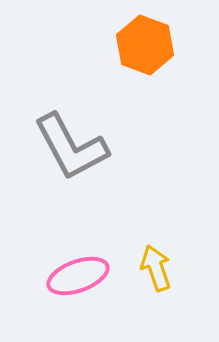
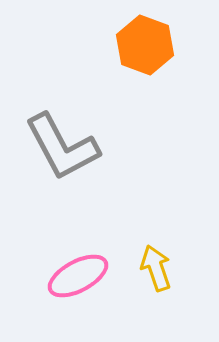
gray L-shape: moved 9 px left
pink ellipse: rotated 8 degrees counterclockwise
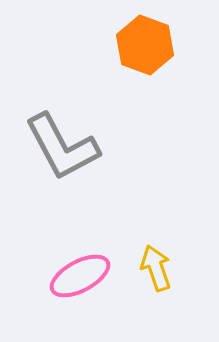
pink ellipse: moved 2 px right
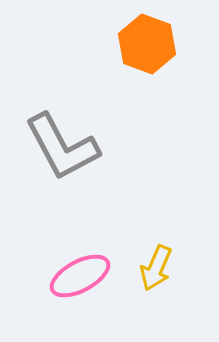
orange hexagon: moved 2 px right, 1 px up
yellow arrow: rotated 138 degrees counterclockwise
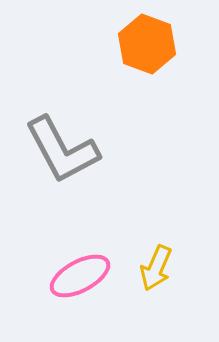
gray L-shape: moved 3 px down
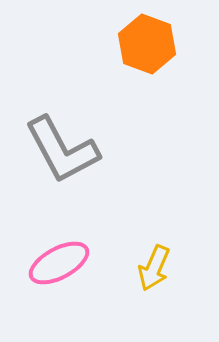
yellow arrow: moved 2 px left
pink ellipse: moved 21 px left, 13 px up
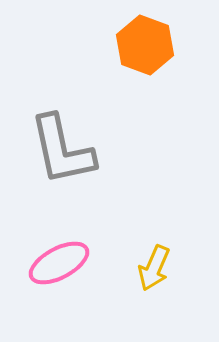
orange hexagon: moved 2 px left, 1 px down
gray L-shape: rotated 16 degrees clockwise
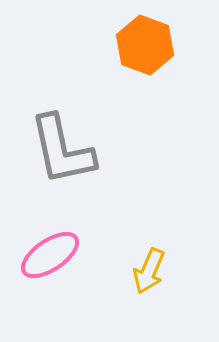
pink ellipse: moved 9 px left, 8 px up; rotated 6 degrees counterclockwise
yellow arrow: moved 5 px left, 3 px down
